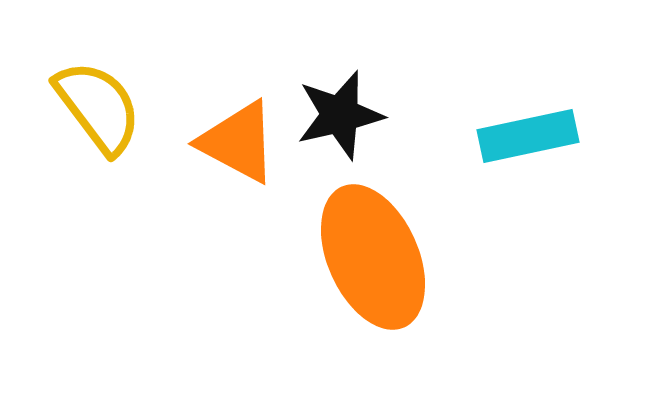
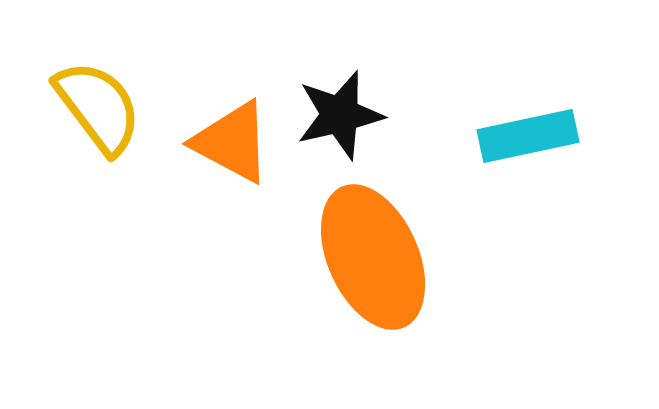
orange triangle: moved 6 px left
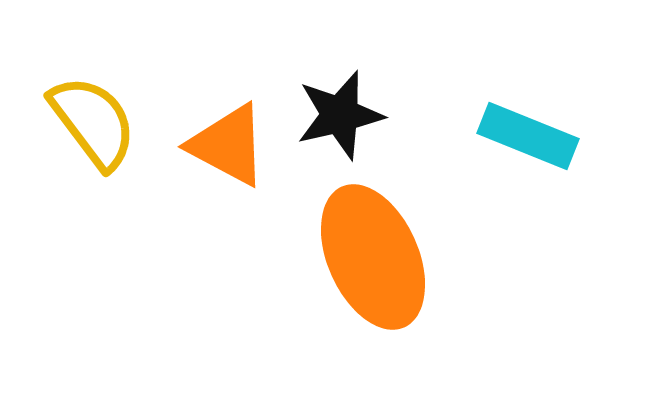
yellow semicircle: moved 5 px left, 15 px down
cyan rectangle: rotated 34 degrees clockwise
orange triangle: moved 4 px left, 3 px down
